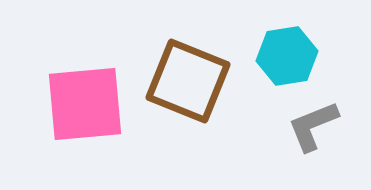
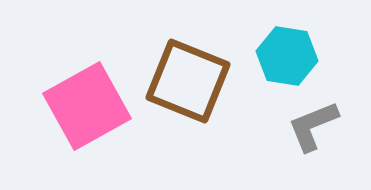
cyan hexagon: rotated 18 degrees clockwise
pink square: moved 2 px right, 2 px down; rotated 24 degrees counterclockwise
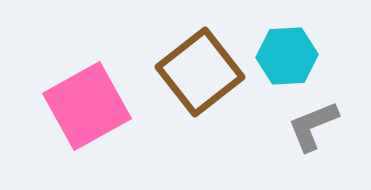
cyan hexagon: rotated 12 degrees counterclockwise
brown square: moved 12 px right, 9 px up; rotated 30 degrees clockwise
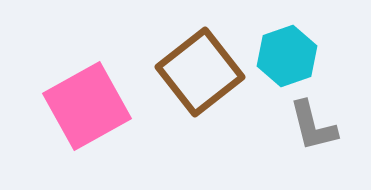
cyan hexagon: rotated 16 degrees counterclockwise
gray L-shape: rotated 82 degrees counterclockwise
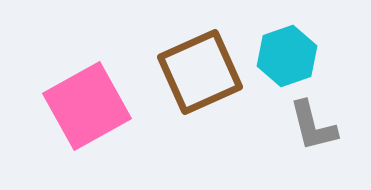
brown square: rotated 14 degrees clockwise
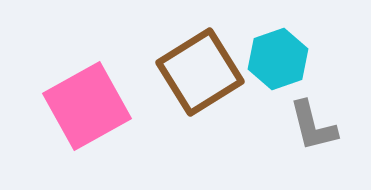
cyan hexagon: moved 9 px left, 3 px down
brown square: rotated 8 degrees counterclockwise
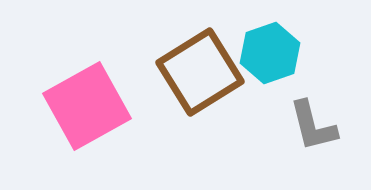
cyan hexagon: moved 8 px left, 6 px up
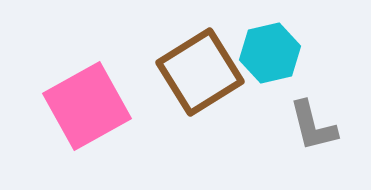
cyan hexagon: rotated 6 degrees clockwise
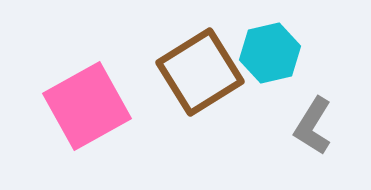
gray L-shape: rotated 46 degrees clockwise
